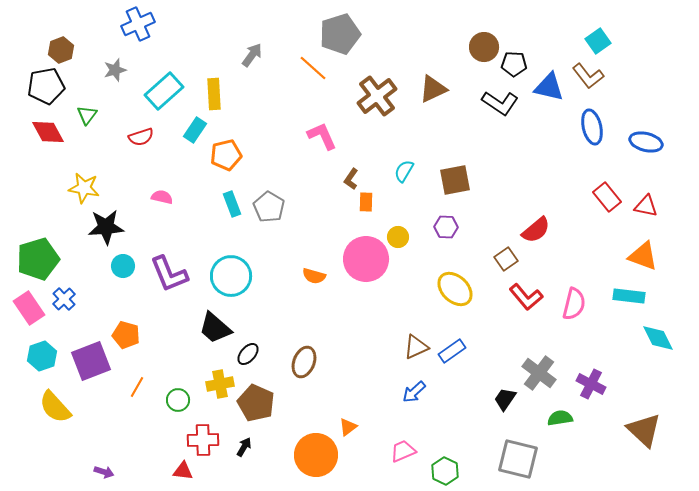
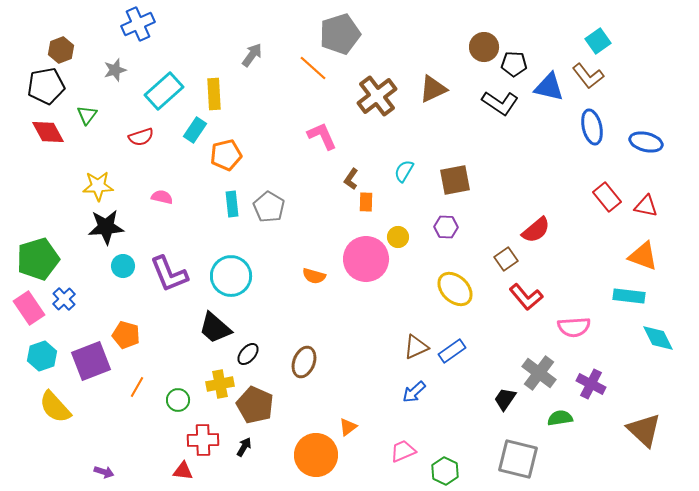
yellow star at (84, 188): moved 14 px right, 2 px up; rotated 12 degrees counterclockwise
cyan rectangle at (232, 204): rotated 15 degrees clockwise
pink semicircle at (574, 304): moved 23 px down; rotated 72 degrees clockwise
brown pentagon at (256, 403): moved 1 px left, 2 px down
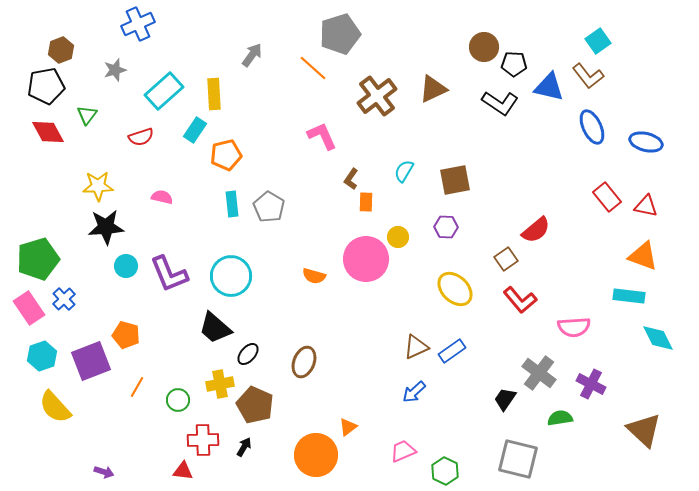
blue ellipse at (592, 127): rotated 12 degrees counterclockwise
cyan circle at (123, 266): moved 3 px right
red L-shape at (526, 297): moved 6 px left, 3 px down
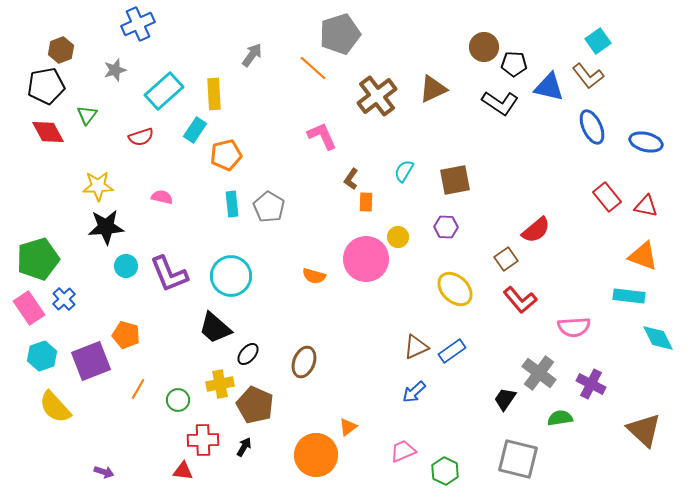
orange line at (137, 387): moved 1 px right, 2 px down
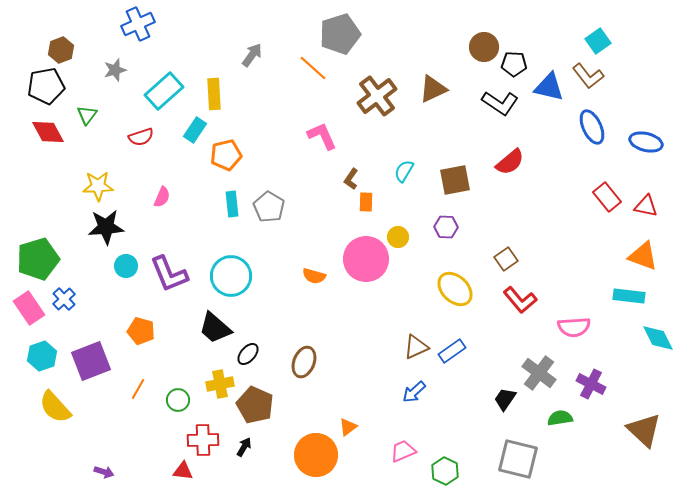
pink semicircle at (162, 197): rotated 100 degrees clockwise
red semicircle at (536, 230): moved 26 px left, 68 px up
orange pentagon at (126, 335): moved 15 px right, 4 px up
